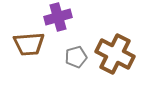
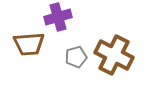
brown cross: moved 1 px left, 1 px down
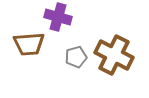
purple cross: rotated 32 degrees clockwise
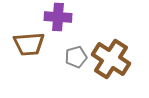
purple cross: rotated 12 degrees counterclockwise
brown cross: moved 3 px left, 4 px down; rotated 6 degrees clockwise
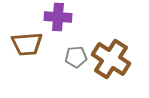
brown trapezoid: moved 2 px left
gray pentagon: rotated 10 degrees clockwise
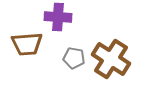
gray pentagon: moved 2 px left, 1 px down; rotated 15 degrees clockwise
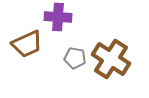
brown trapezoid: rotated 20 degrees counterclockwise
gray pentagon: moved 1 px right
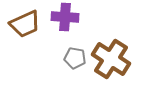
purple cross: moved 7 px right
brown trapezoid: moved 2 px left, 20 px up
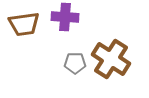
brown trapezoid: moved 1 px left; rotated 16 degrees clockwise
gray pentagon: moved 5 px down; rotated 10 degrees counterclockwise
